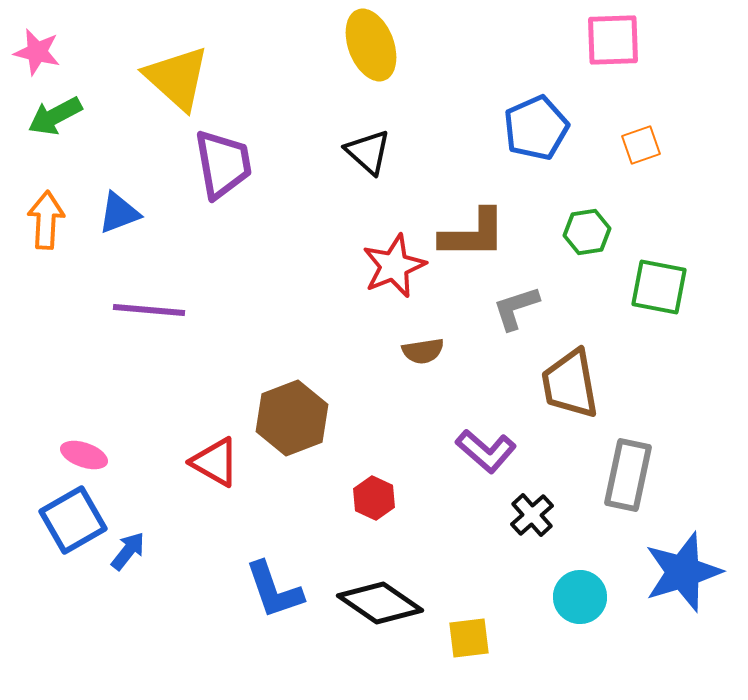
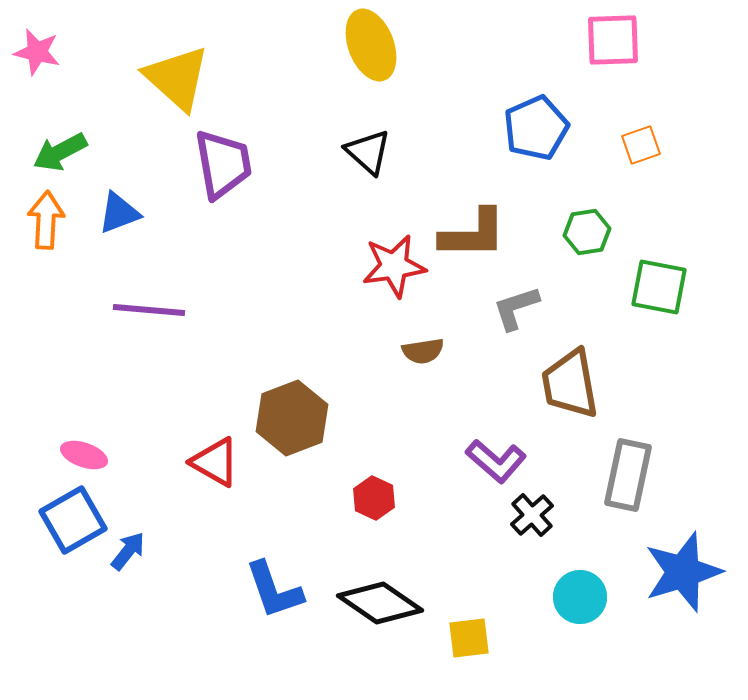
green arrow: moved 5 px right, 36 px down
red star: rotated 14 degrees clockwise
purple L-shape: moved 10 px right, 10 px down
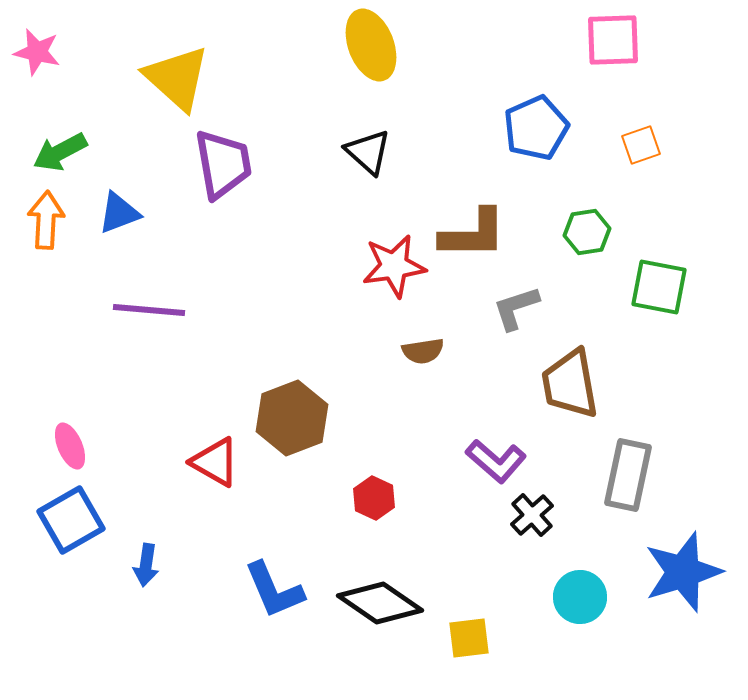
pink ellipse: moved 14 px left, 9 px up; rotated 48 degrees clockwise
blue square: moved 2 px left
blue arrow: moved 18 px right, 14 px down; rotated 150 degrees clockwise
blue L-shape: rotated 4 degrees counterclockwise
